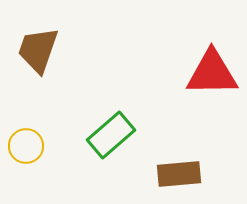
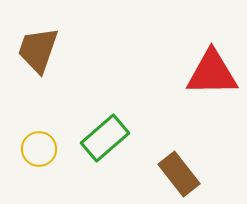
green rectangle: moved 6 px left, 3 px down
yellow circle: moved 13 px right, 3 px down
brown rectangle: rotated 57 degrees clockwise
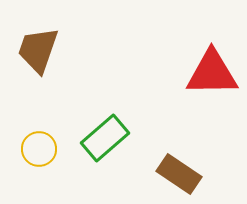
brown rectangle: rotated 18 degrees counterclockwise
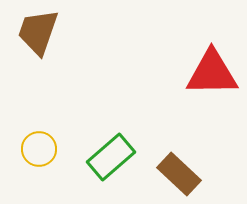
brown trapezoid: moved 18 px up
green rectangle: moved 6 px right, 19 px down
brown rectangle: rotated 9 degrees clockwise
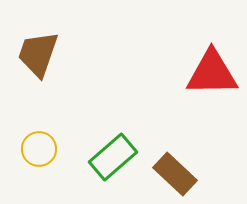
brown trapezoid: moved 22 px down
green rectangle: moved 2 px right
brown rectangle: moved 4 px left
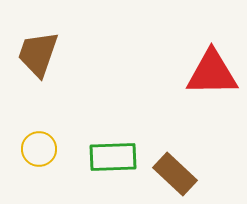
green rectangle: rotated 39 degrees clockwise
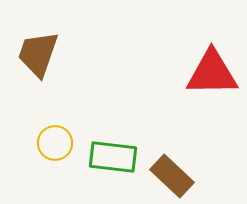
yellow circle: moved 16 px right, 6 px up
green rectangle: rotated 9 degrees clockwise
brown rectangle: moved 3 px left, 2 px down
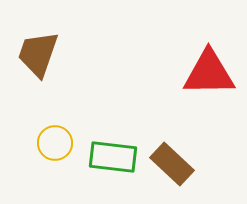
red triangle: moved 3 px left
brown rectangle: moved 12 px up
